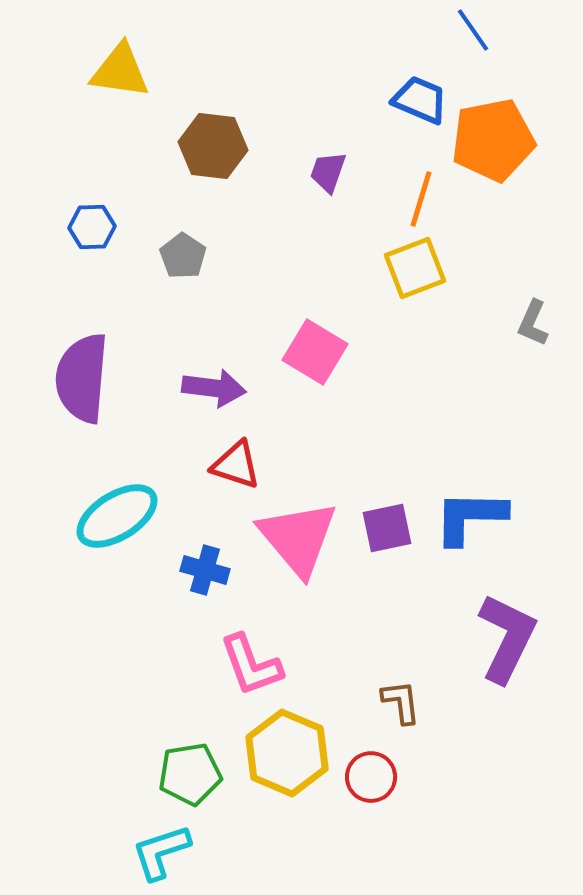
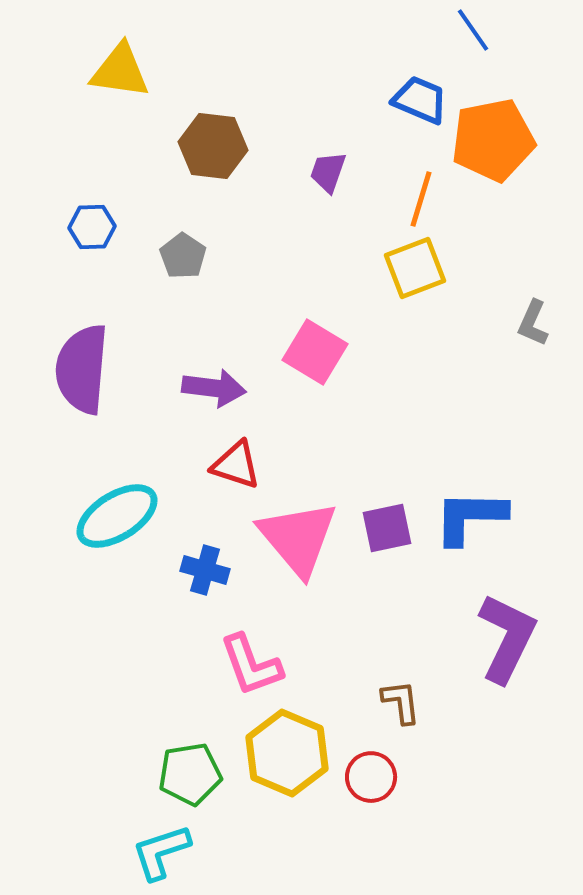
purple semicircle: moved 9 px up
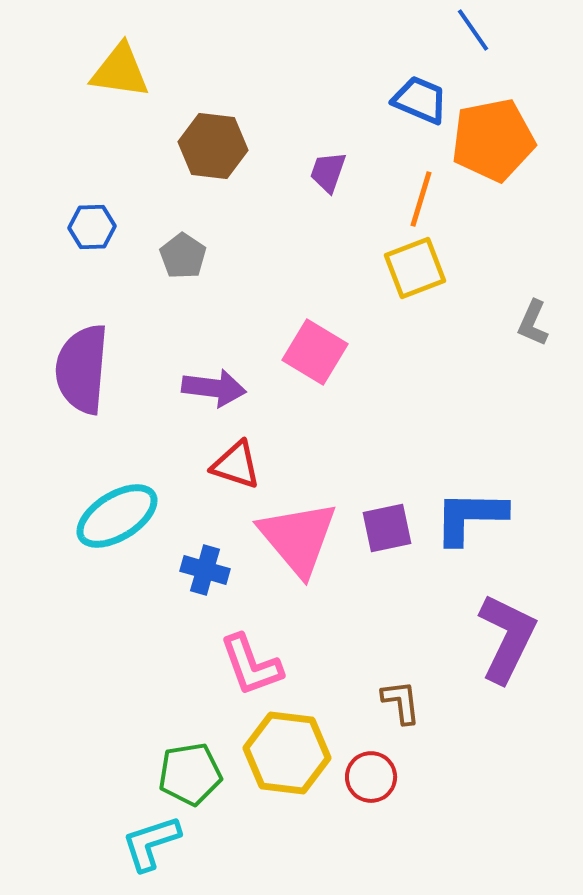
yellow hexagon: rotated 16 degrees counterclockwise
cyan L-shape: moved 10 px left, 9 px up
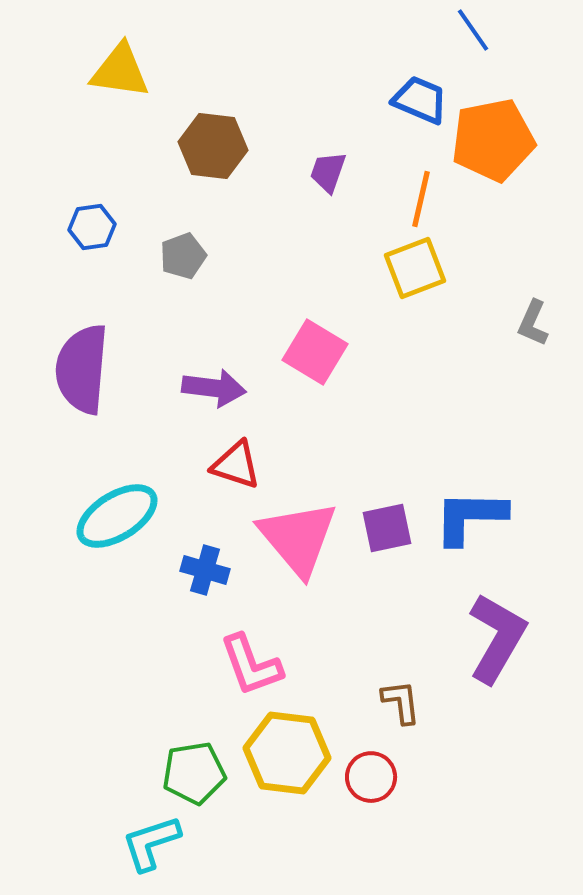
orange line: rotated 4 degrees counterclockwise
blue hexagon: rotated 6 degrees counterclockwise
gray pentagon: rotated 18 degrees clockwise
purple L-shape: moved 10 px left; rotated 4 degrees clockwise
green pentagon: moved 4 px right, 1 px up
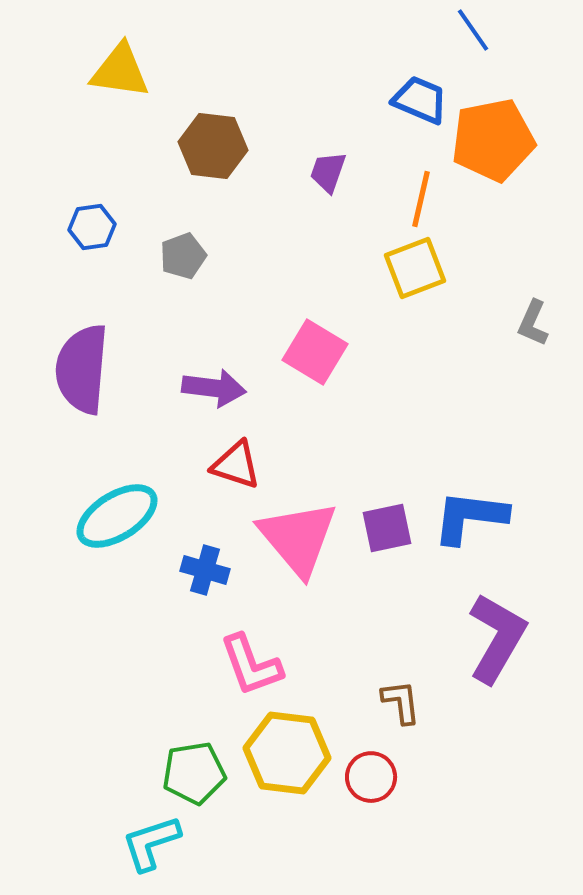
blue L-shape: rotated 6 degrees clockwise
